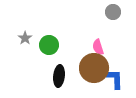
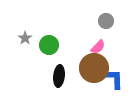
gray circle: moved 7 px left, 9 px down
pink semicircle: rotated 119 degrees counterclockwise
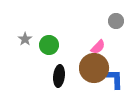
gray circle: moved 10 px right
gray star: moved 1 px down
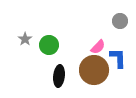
gray circle: moved 4 px right
brown circle: moved 2 px down
blue L-shape: moved 3 px right, 21 px up
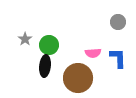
gray circle: moved 2 px left, 1 px down
pink semicircle: moved 5 px left, 6 px down; rotated 42 degrees clockwise
brown circle: moved 16 px left, 8 px down
black ellipse: moved 14 px left, 10 px up
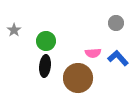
gray circle: moved 2 px left, 1 px down
gray star: moved 11 px left, 9 px up
green circle: moved 3 px left, 4 px up
blue L-shape: rotated 40 degrees counterclockwise
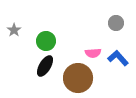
black ellipse: rotated 25 degrees clockwise
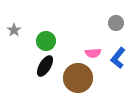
blue L-shape: rotated 100 degrees counterclockwise
